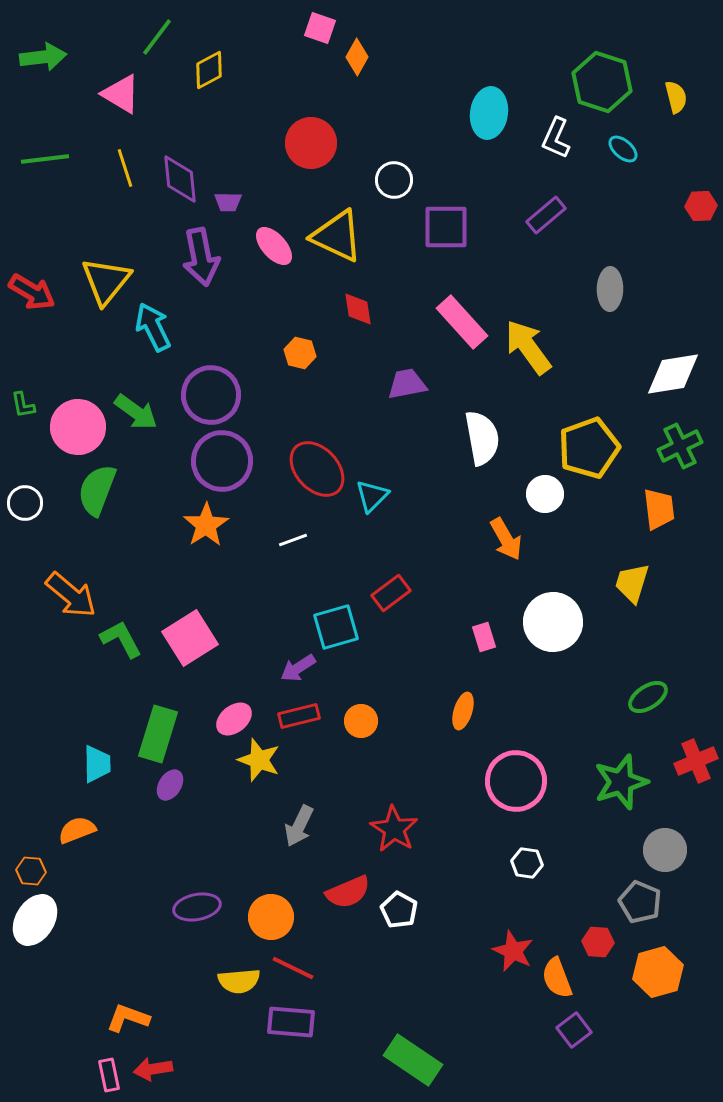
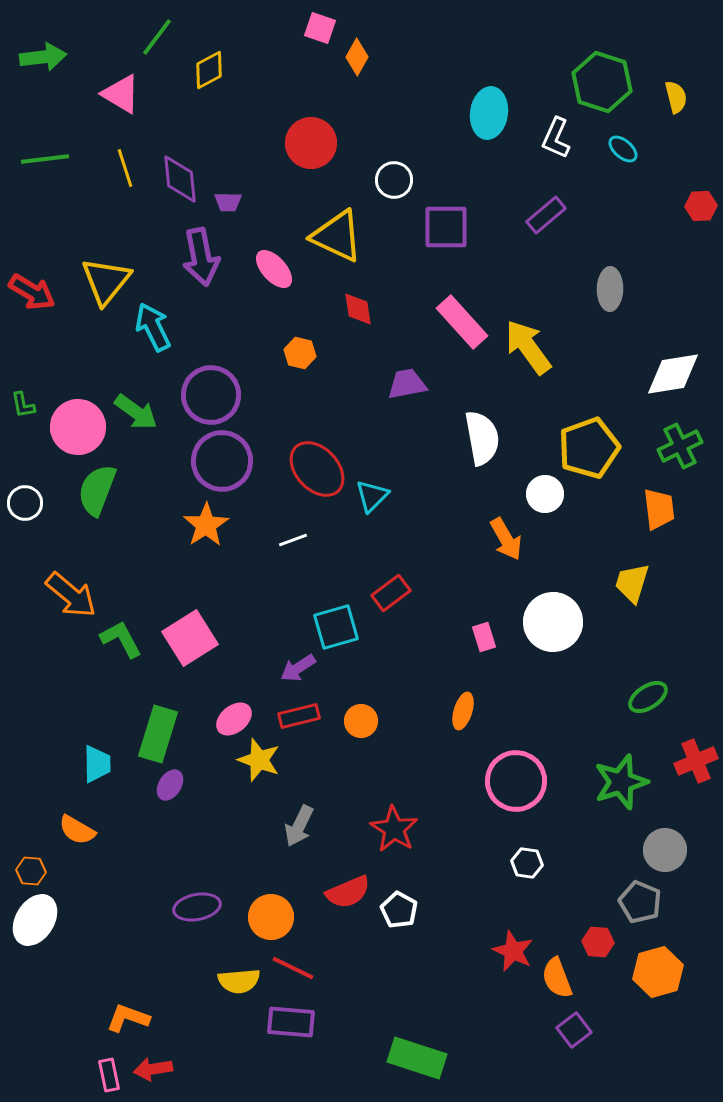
pink ellipse at (274, 246): moved 23 px down
orange semicircle at (77, 830): rotated 129 degrees counterclockwise
green rectangle at (413, 1060): moved 4 px right, 2 px up; rotated 16 degrees counterclockwise
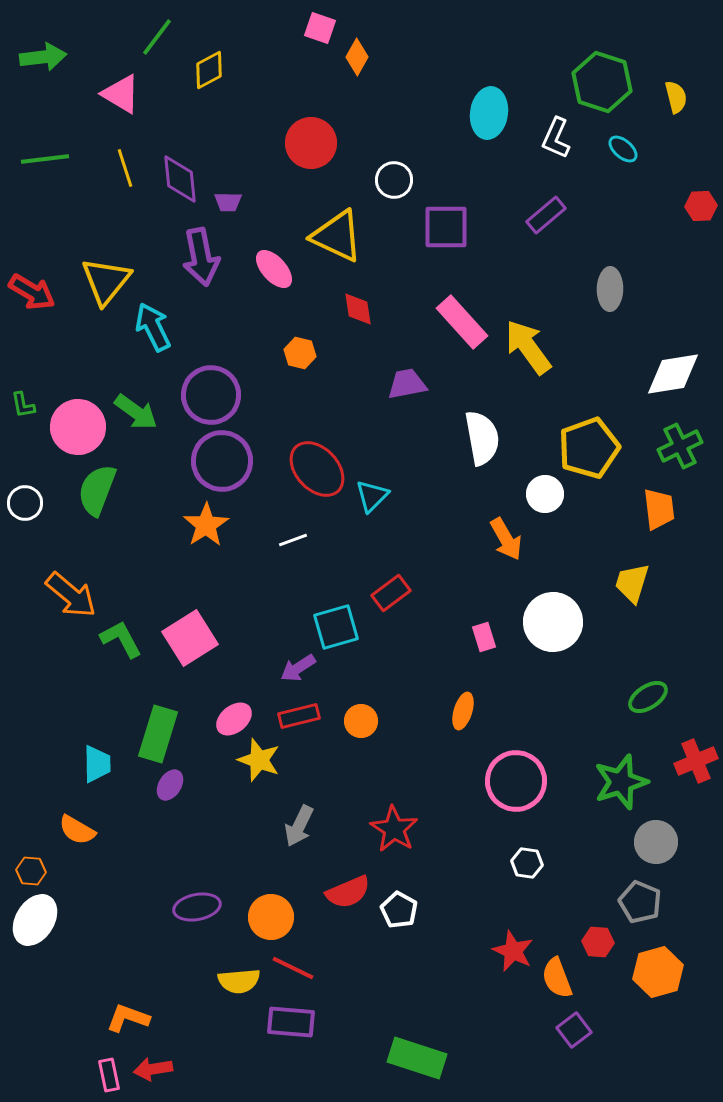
gray circle at (665, 850): moved 9 px left, 8 px up
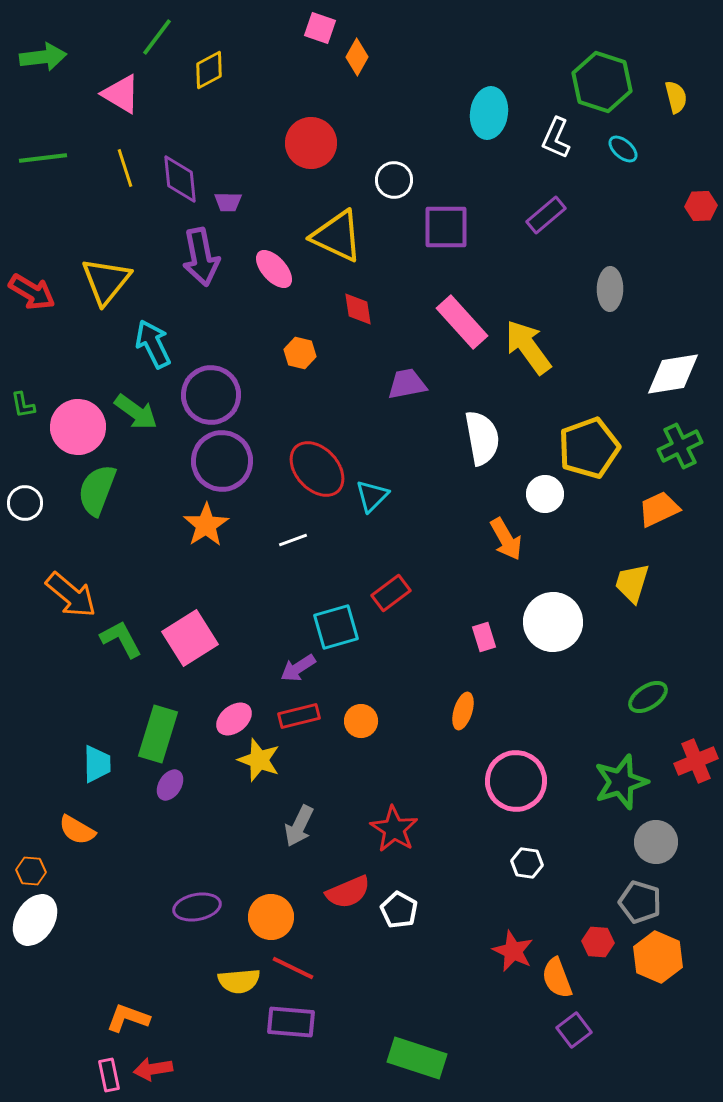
green line at (45, 159): moved 2 px left, 1 px up
cyan arrow at (153, 327): moved 17 px down
orange trapezoid at (659, 509): rotated 108 degrees counterclockwise
gray pentagon at (640, 902): rotated 6 degrees counterclockwise
orange hexagon at (658, 972): moved 15 px up; rotated 21 degrees counterclockwise
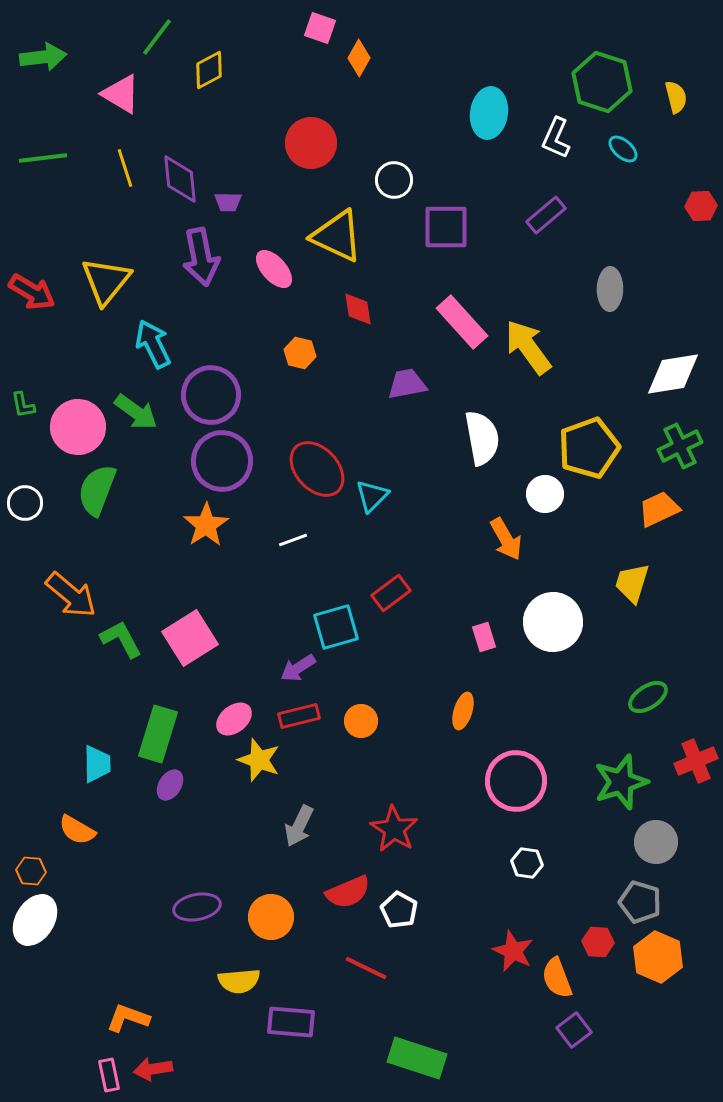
orange diamond at (357, 57): moved 2 px right, 1 px down
red line at (293, 968): moved 73 px right
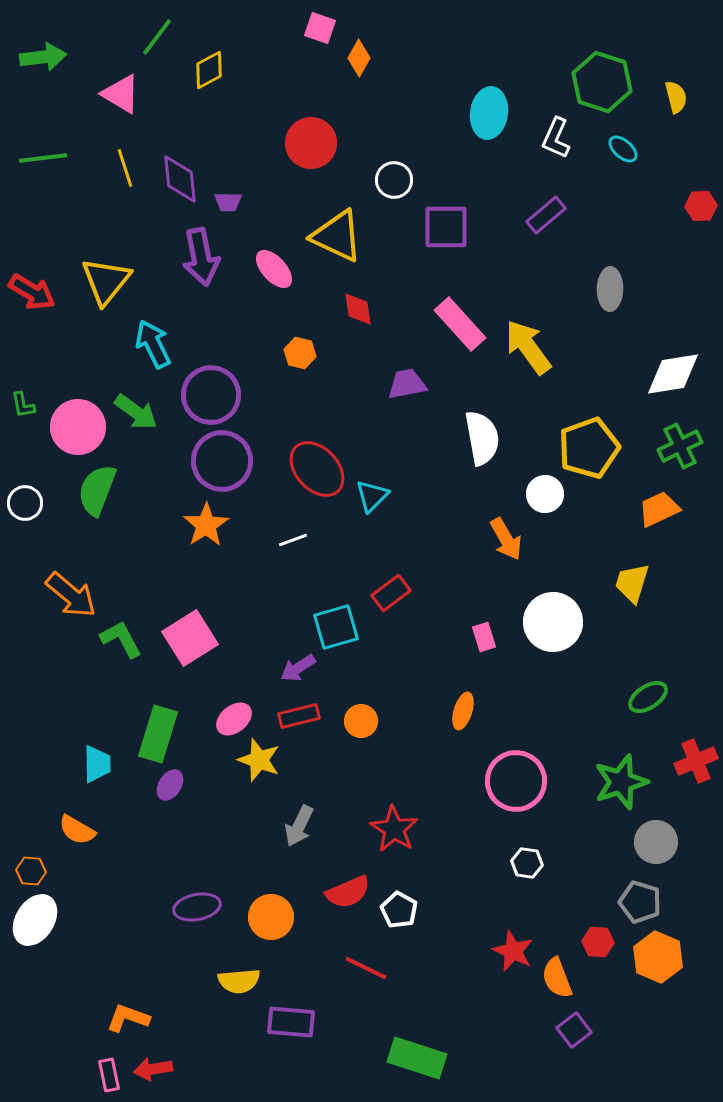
pink rectangle at (462, 322): moved 2 px left, 2 px down
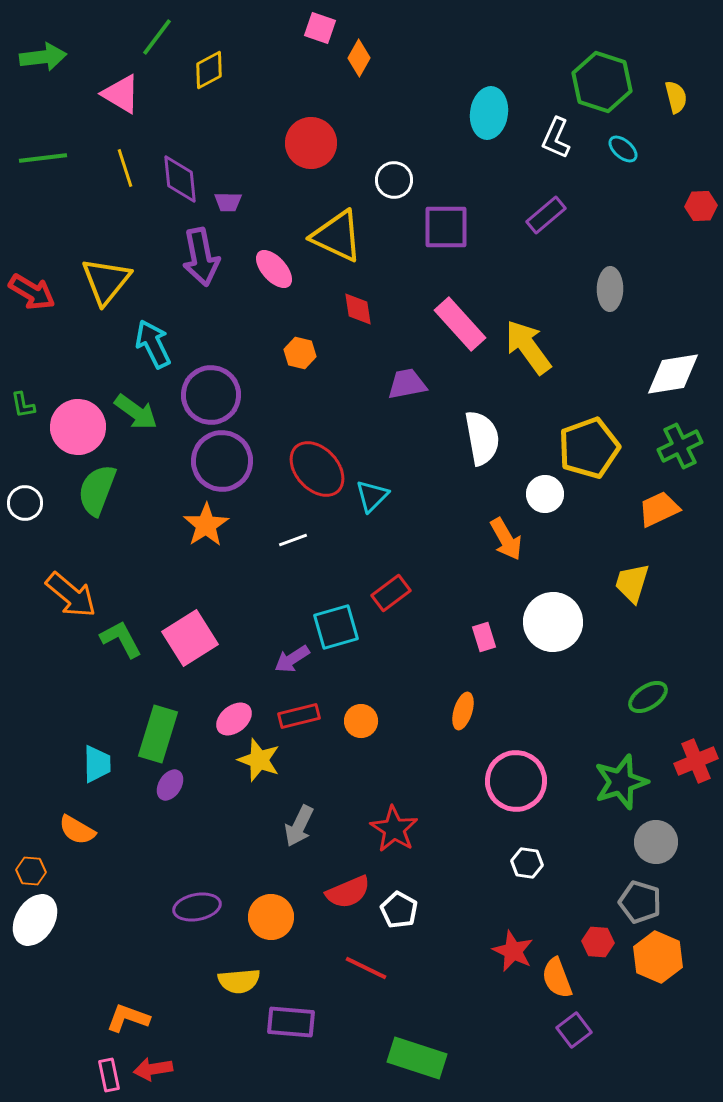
purple arrow at (298, 668): moved 6 px left, 9 px up
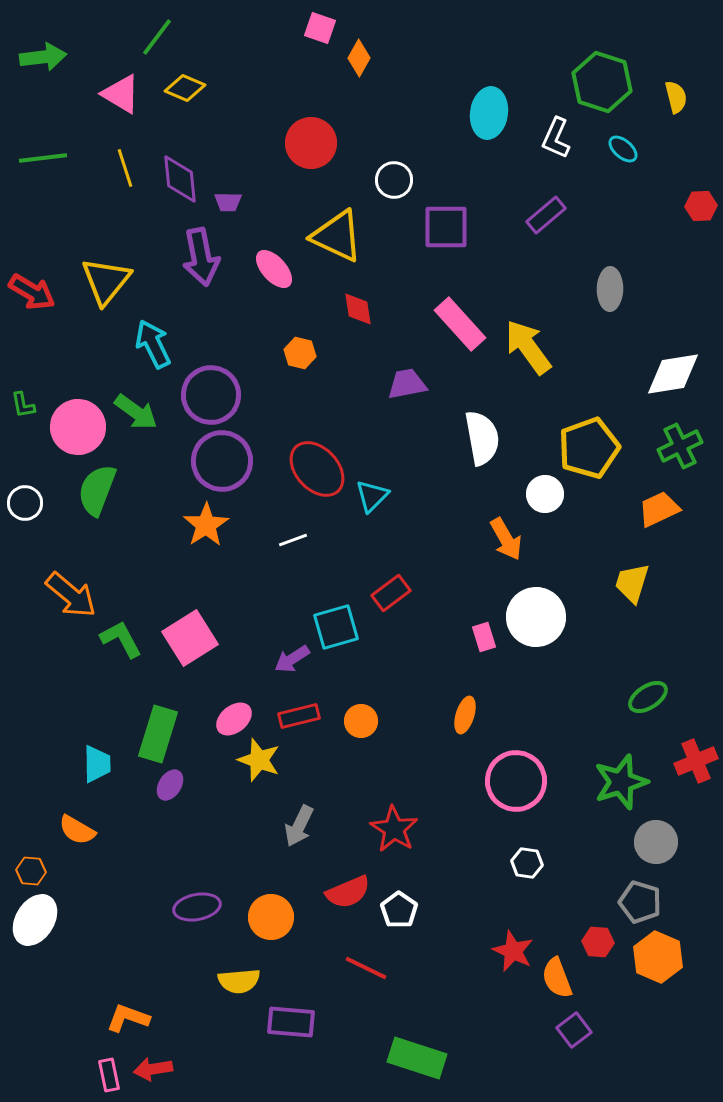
yellow diamond at (209, 70): moved 24 px left, 18 px down; rotated 51 degrees clockwise
white circle at (553, 622): moved 17 px left, 5 px up
orange ellipse at (463, 711): moved 2 px right, 4 px down
white pentagon at (399, 910): rotated 6 degrees clockwise
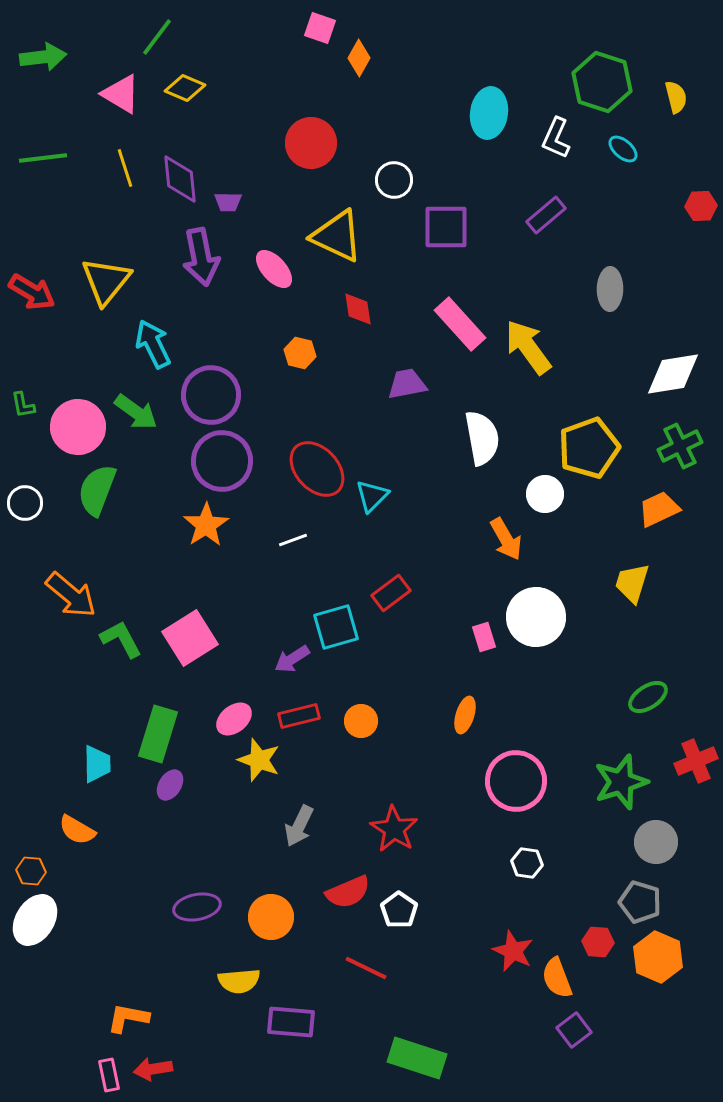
orange L-shape at (128, 1018): rotated 9 degrees counterclockwise
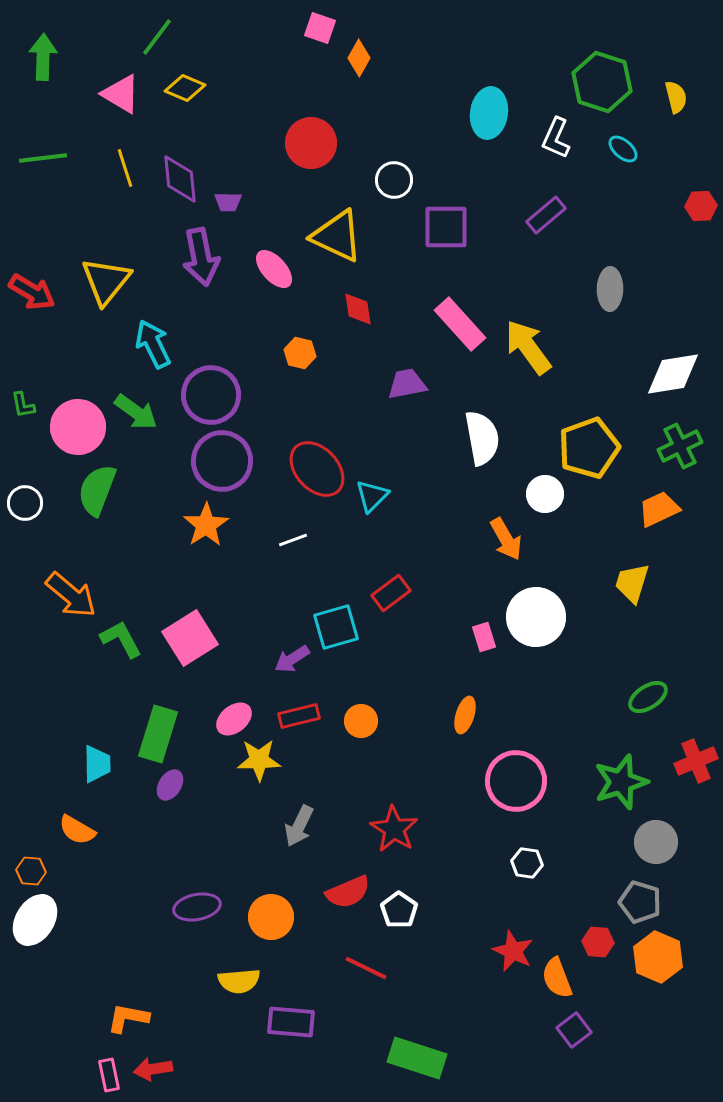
green arrow at (43, 57): rotated 81 degrees counterclockwise
yellow star at (259, 760): rotated 21 degrees counterclockwise
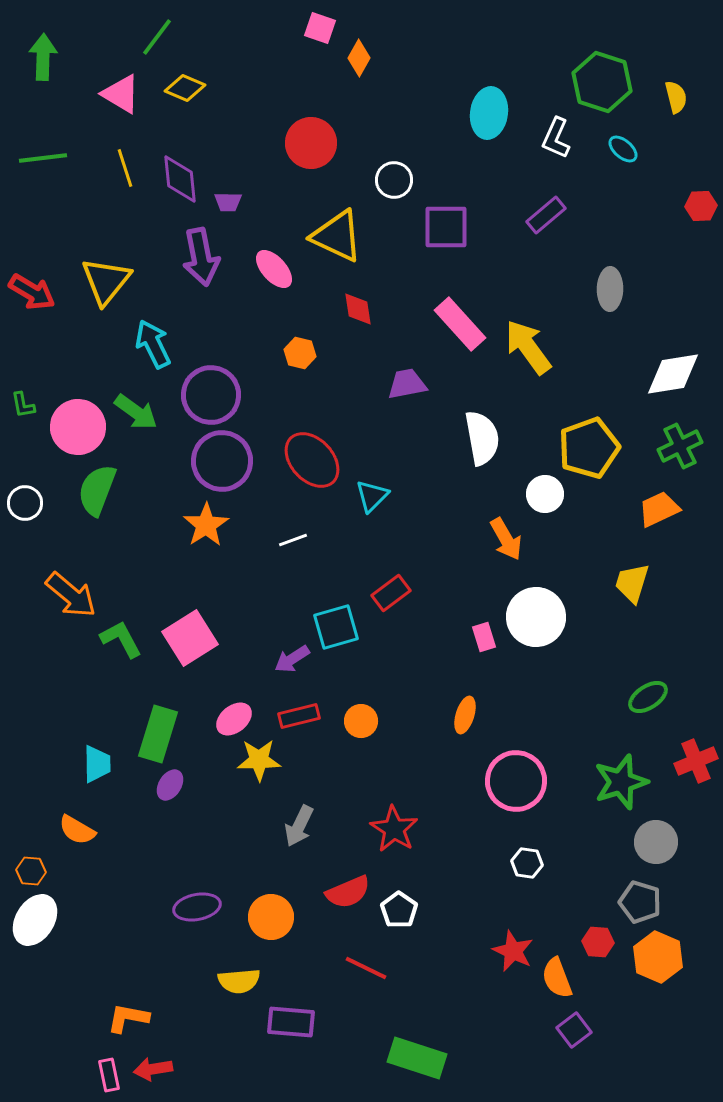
red ellipse at (317, 469): moved 5 px left, 9 px up
